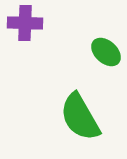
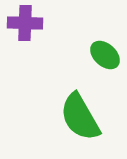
green ellipse: moved 1 px left, 3 px down
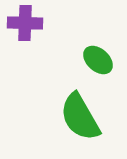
green ellipse: moved 7 px left, 5 px down
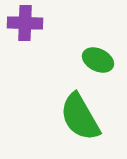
green ellipse: rotated 16 degrees counterclockwise
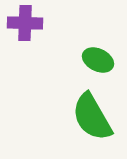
green semicircle: moved 12 px right
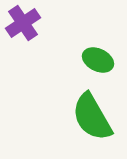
purple cross: moved 2 px left; rotated 36 degrees counterclockwise
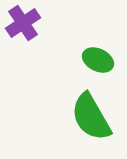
green semicircle: moved 1 px left
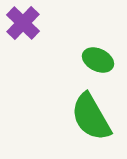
purple cross: rotated 12 degrees counterclockwise
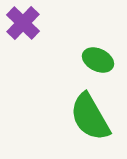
green semicircle: moved 1 px left
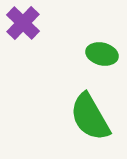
green ellipse: moved 4 px right, 6 px up; rotated 12 degrees counterclockwise
